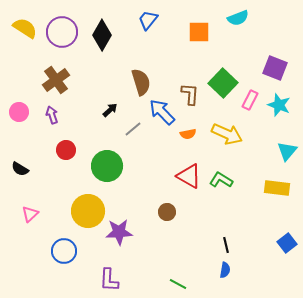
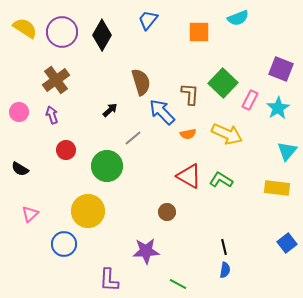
purple square: moved 6 px right, 1 px down
cyan star: moved 1 px left, 3 px down; rotated 20 degrees clockwise
gray line: moved 9 px down
purple star: moved 27 px right, 19 px down
black line: moved 2 px left, 2 px down
blue circle: moved 7 px up
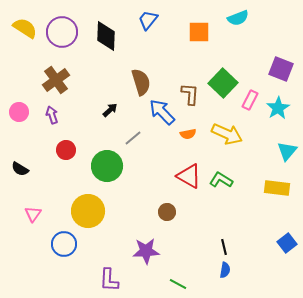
black diamond: moved 4 px right, 1 px down; rotated 28 degrees counterclockwise
pink triangle: moved 3 px right; rotated 12 degrees counterclockwise
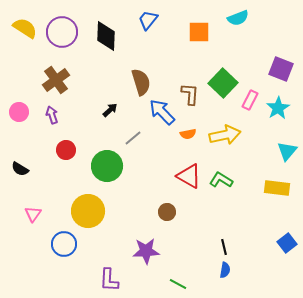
yellow arrow: moved 2 px left, 1 px down; rotated 36 degrees counterclockwise
